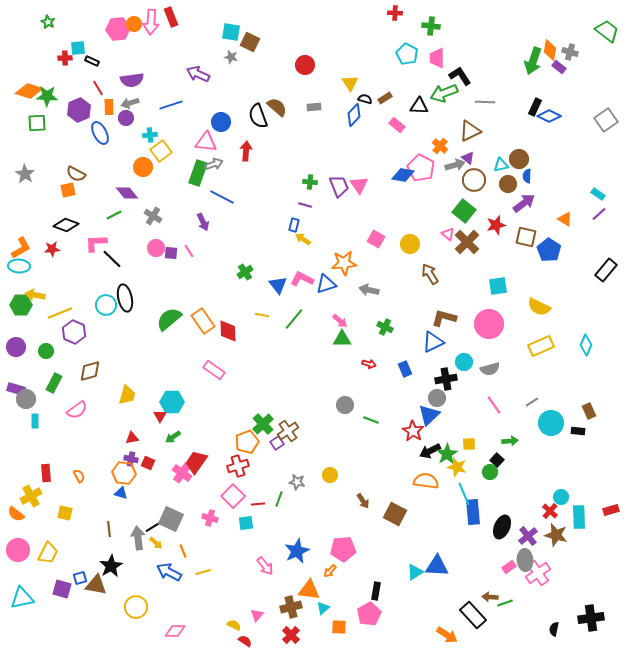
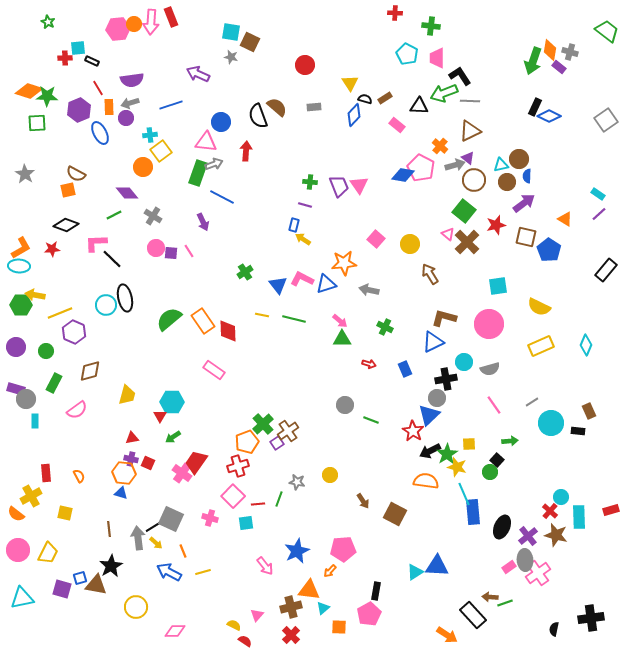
gray line at (485, 102): moved 15 px left, 1 px up
brown circle at (508, 184): moved 1 px left, 2 px up
pink square at (376, 239): rotated 12 degrees clockwise
green line at (294, 319): rotated 65 degrees clockwise
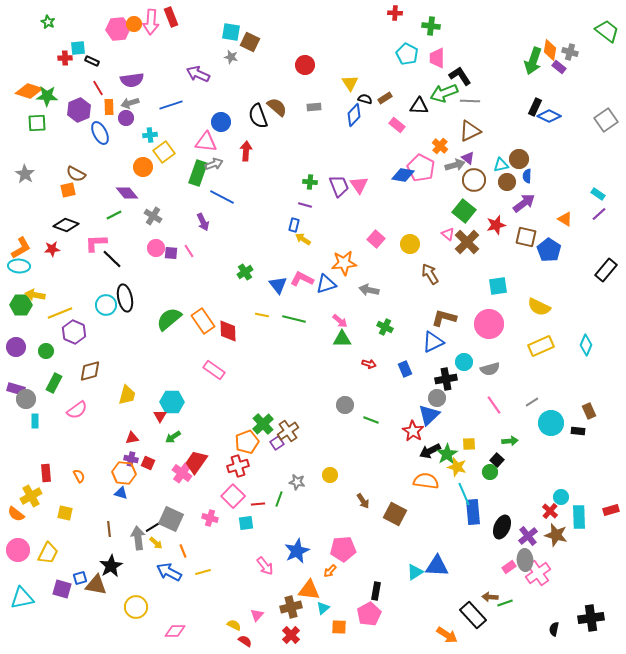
yellow square at (161, 151): moved 3 px right, 1 px down
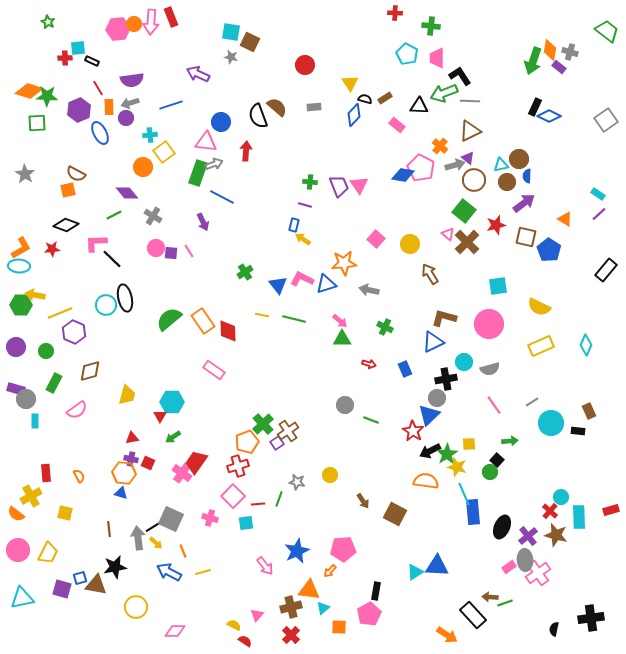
black star at (111, 566): moved 4 px right, 1 px down; rotated 20 degrees clockwise
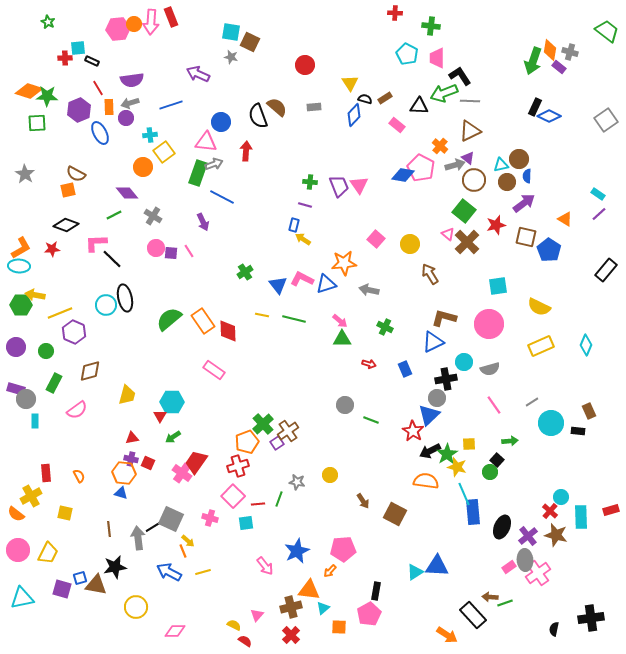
cyan rectangle at (579, 517): moved 2 px right
yellow arrow at (156, 543): moved 32 px right, 2 px up
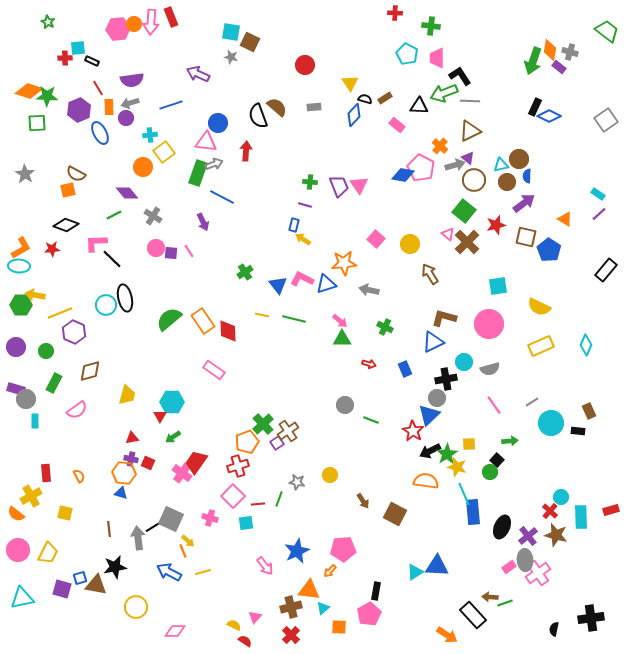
blue circle at (221, 122): moved 3 px left, 1 px down
pink triangle at (257, 615): moved 2 px left, 2 px down
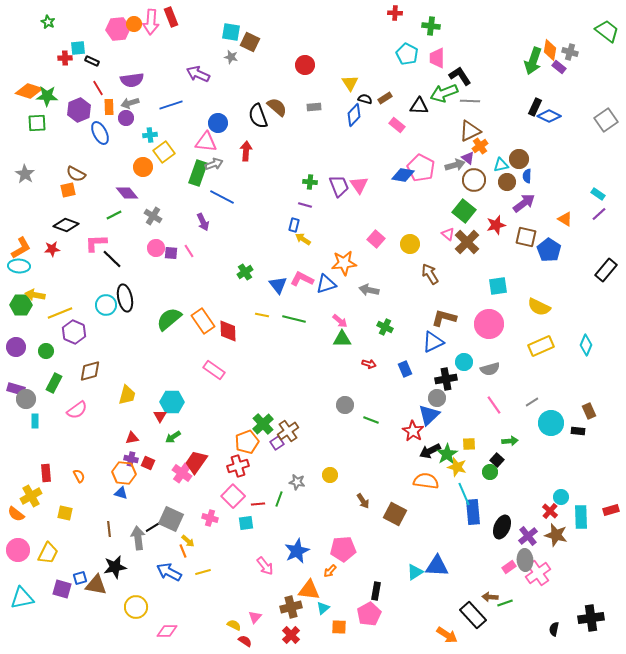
orange cross at (440, 146): moved 40 px right; rotated 14 degrees clockwise
pink diamond at (175, 631): moved 8 px left
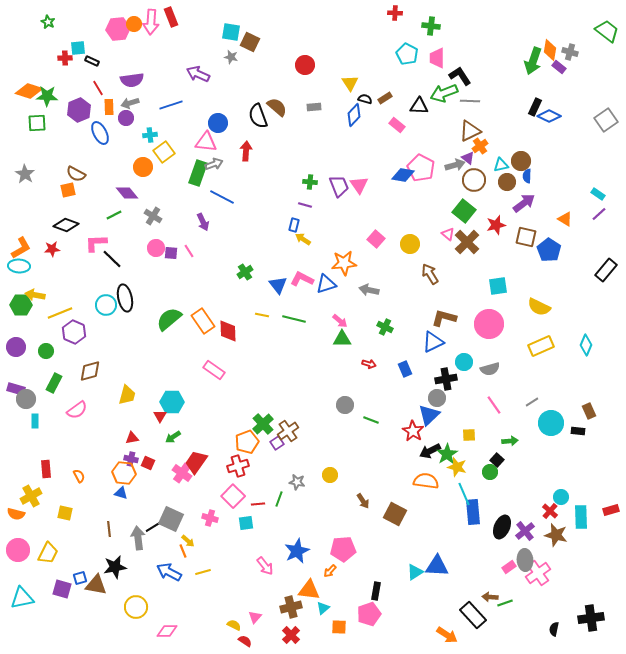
brown circle at (519, 159): moved 2 px right, 2 px down
yellow square at (469, 444): moved 9 px up
red rectangle at (46, 473): moved 4 px up
orange semicircle at (16, 514): rotated 24 degrees counterclockwise
purple cross at (528, 536): moved 3 px left, 5 px up
pink pentagon at (369, 614): rotated 10 degrees clockwise
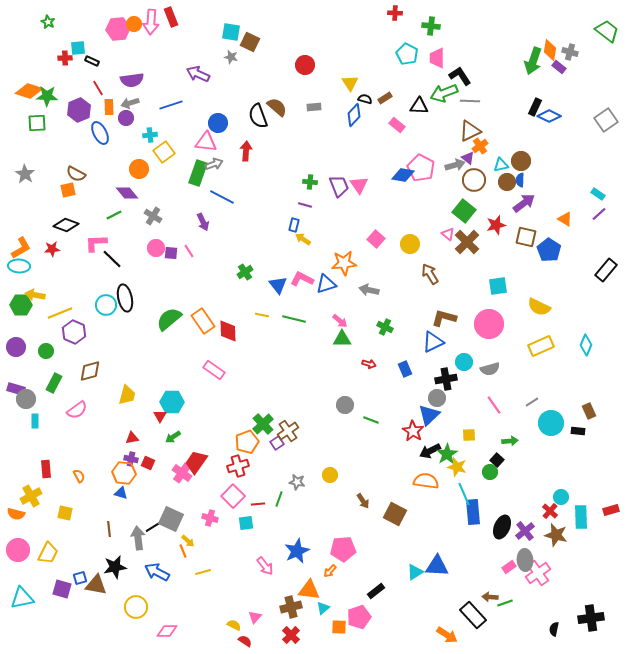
orange circle at (143, 167): moved 4 px left, 2 px down
blue semicircle at (527, 176): moved 7 px left, 4 px down
blue arrow at (169, 572): moved 12 px left
black rectangle at (376, 591): rotated 42 degrees clockwise
pink pentagon at (369, 614): moved 10 px left, 3 px down
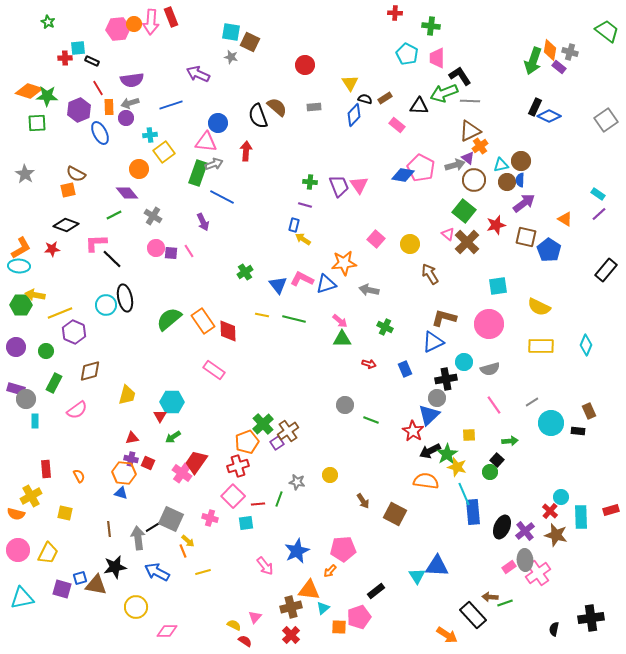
yellow rectangle at (541, 346): rotated 25 degrees clockwise
cyan triangle at (415, 572): moved 2 px right, 4 px down; rotated 30 degrees counterclockwise
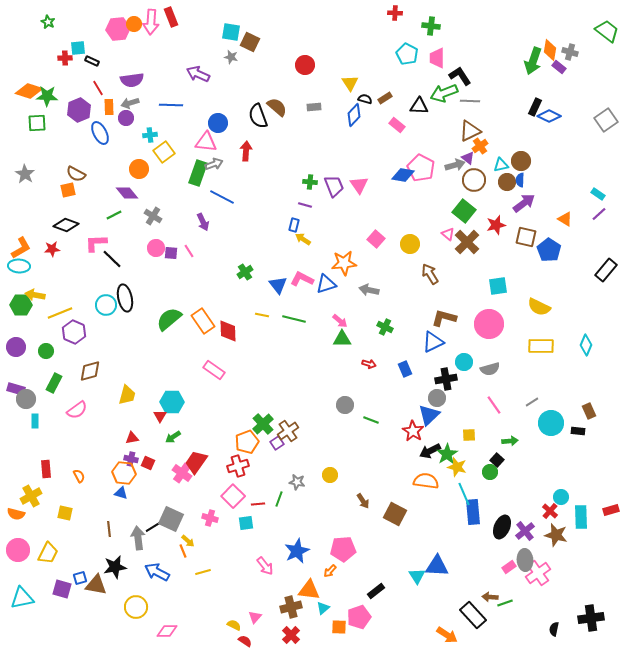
blue line at (171, 105): rotated 20 degrees clockwise
purple trapezoid at (339, 186): moved 5 px left
